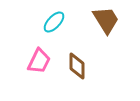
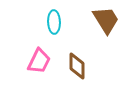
cyan ellipse: rotated 45 degrees counterclockwise
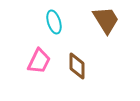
cyan ellipse: rotated 15 degrees counterclockwise
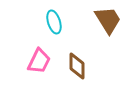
brown trapezoid: moved 2 px right
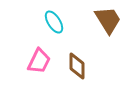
cyan ellipse: rotated 15 degrees counterclockwise
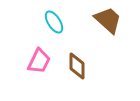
brown trapezoid: rotated 16 degrees counterclockwise
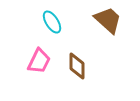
cyan ellipse: moved 2 px left
